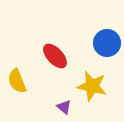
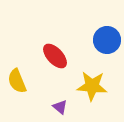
blue circle: moved 3 px up
yellow star: rotated 8 degrees counterclockwise
purple triangle: moved 4 px left
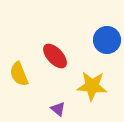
yellow semicircle: moved 2 px right, 7 px up
purple triangle: moved 2 px left, 2 px down
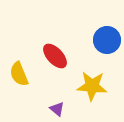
purple triangle: moved 1 px left
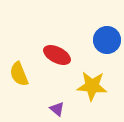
red ellipse: moved 2 px right, 1 px up; rotated 20 degrees counterclockwise
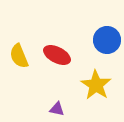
yellow semicircle: moved 18 px up
yellow star: moved 4 px right, 1 px up; rotated 28 degrees clockwise
purple triangle: rotated 28 degrees counterclockwise
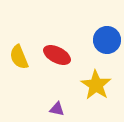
yellow semicircle: moved 1 px down
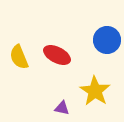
yellow star: moved 1 px left, 6 px down
purple triangle: moved 5 px right, 1 px up
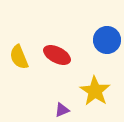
purple triangle: moved 2 px down; rotated 35 degrees counterclockwise
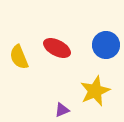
blue circle: moved 1 px left, 5 px down
red ellipse: moved 7 px up
yellow star: rotated 16 degrees clockwise
